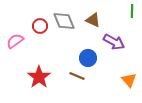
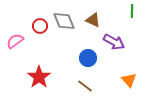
brown line: moved 8 px right, 10 px down; rotated 14 degrees clockwise
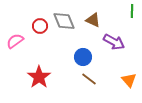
blue circle: moved 5 px left, 1 px up
brown line: moved 4 px right, 7 px up
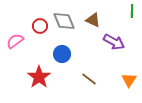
blue circle: moved 21 px left, 3 px up
orange triangle: rotated 14 degrees clockwise
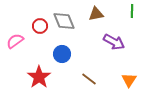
brown triangle: moved 3 px right, 6 px up; rotated 35 degrees counterclockwise
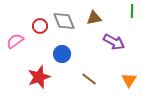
brown triangle: moved 2 px left, 4 px down
red star: rotated 15 degrees clockwise
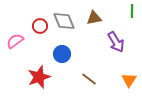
purple arrow: moved 2 px right; rotated 30 degrees clockwise
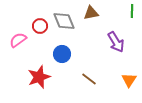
brown triangle: moved 3 px left, 5 px up
pink semicircle: moved 3 px right, 1 px up
